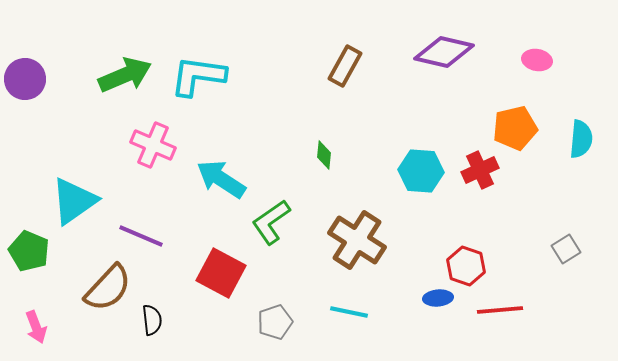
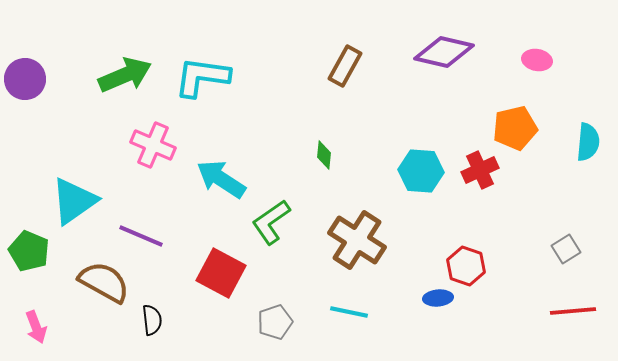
cyan L-shape: moved 4 px right, 1 px down
cyan semicircle: moved 7 px right, 3 px down
brown semicircle: moved 4 px left, 6 px up; rotated 104 degrees counterclockwise
red line: moved 73 px right, 1 px down
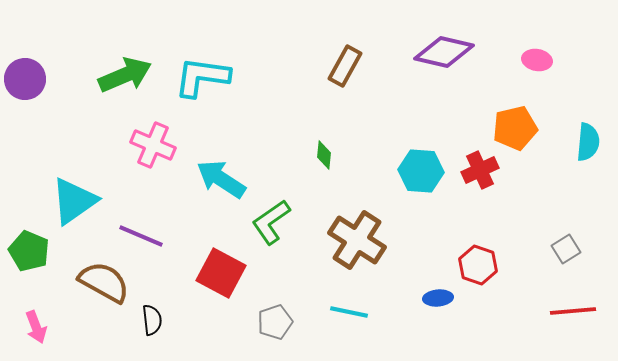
red hexagon: moved 12 px right, 1 px up
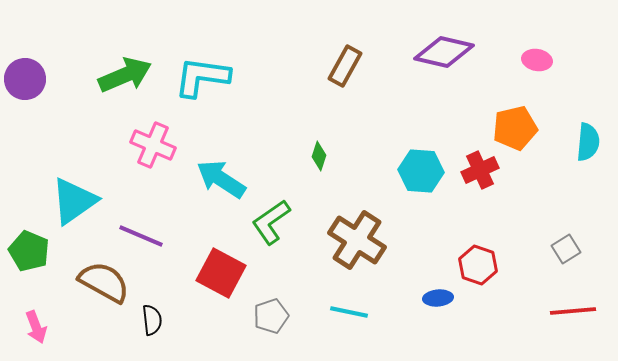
green diamond: moved 5 px left, 1 px down; rotated 12 degrees clockwise
gray pentagon: moved 4 px left, 6 px up
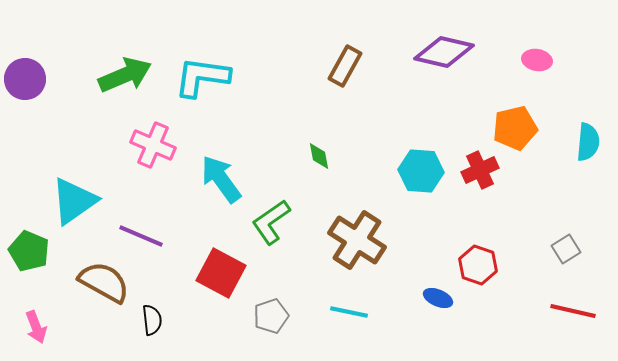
green diamond: rotated 28 degrees counterclockwise
cyan arrow: rotated 21 degrees clockwise
blue ellipse: rotated 28 degrees clockwise
red line: rotated 18 degrees clockwise
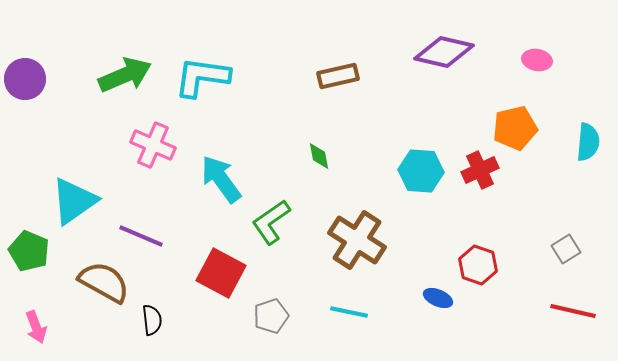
brown rectangle: moved 7 px left, 10 px down; rotated 48 degrees clockwise
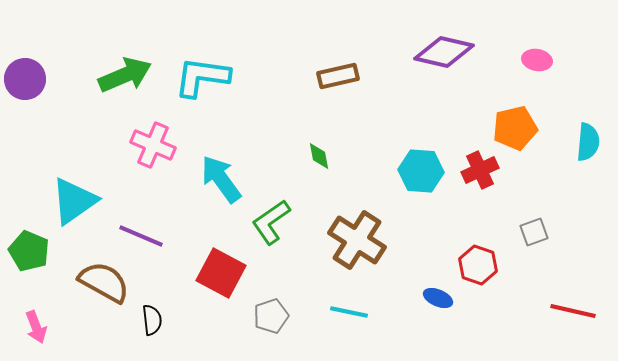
gray square: moved 32 px left, 17 px up; rotated 12 degrees clockwise
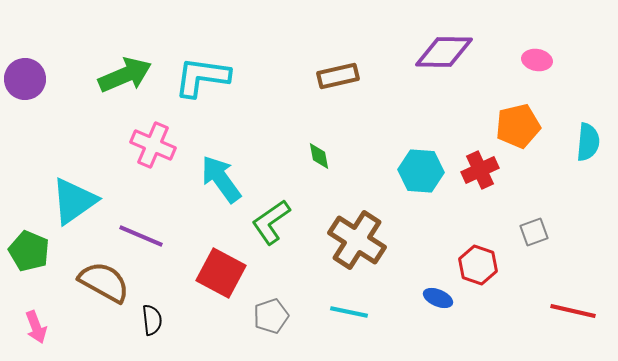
purple diamond: rotated 12 degrees counterclockwise
orange pentagon: moved 3 px right, 2 px up
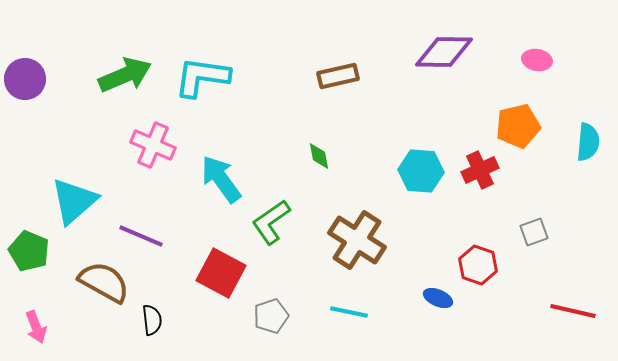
cyan triangle: rotated 6 degrees counterclockwise
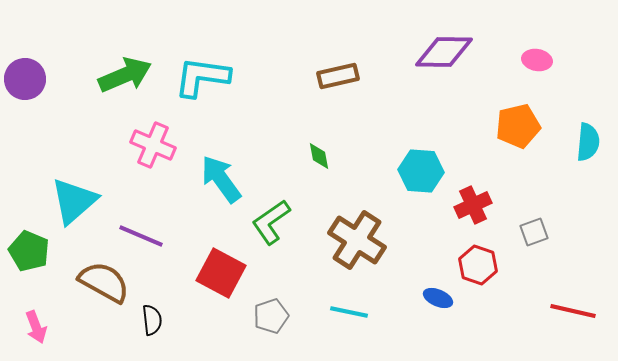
red cross: moved 7 px left, 35 px down
